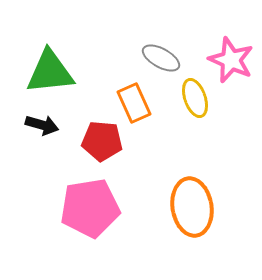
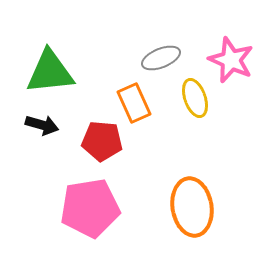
gray ellipse: rotated 51 degrees counterclockwise
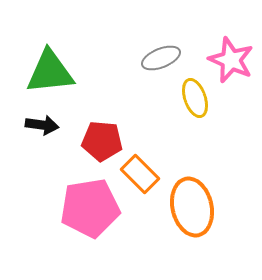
orange rectangle: moved 6 px right, 71 px down; rotated 21 degrees counterclockwise
black arrow: rotated 8 degrees counterclockwise
orange ellipse: rotated 4 degrees counterclockwise
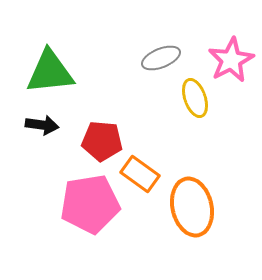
pink star: rotated 21 degrees clockwise
orange rectangle: rotated 9 degrees counterclockwise
pink pentagon: moved 4 px up
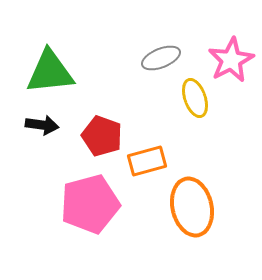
red pentagon: moved 5 px up; rotated 15 degrees clockwise
orange rectangle: moved 7 px right, 13 px up; rotated 51 degrees counterclockwise
pink pentagon: rotated 6 degrees counterclockwise
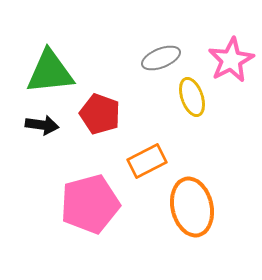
yellow ellipse: moved 3 px left, 1 px up
red pentagon: moved 2 px left, 22 px up
orange rectangle: rotated 12 degrees counterclockwise
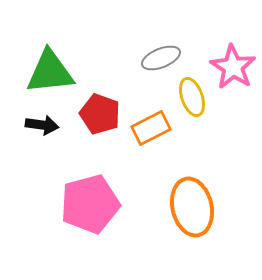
pink star: moved 2 px right, 7 px down; rotated 12 degrees counterclockwise
orange rectangle: moved 4 px right, 33 px up
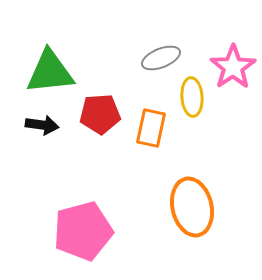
pink star: rotated 6 degrees clockwise
yellow ellipse: rotated 15 degrees clockwise
red pentagon: rotated 24 degrees counterclockwise
orange rectangle: rotated 51 degrees counterclockwise
pink pentagon: moved 7 px left, 27 px down
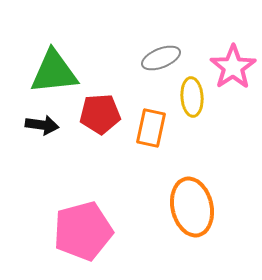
green triangle: moved 4 px right
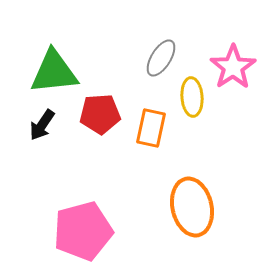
gray ellipse: rotated 36 degrees counterclockwise
black arrow: rotated 116 degrees clockwise
